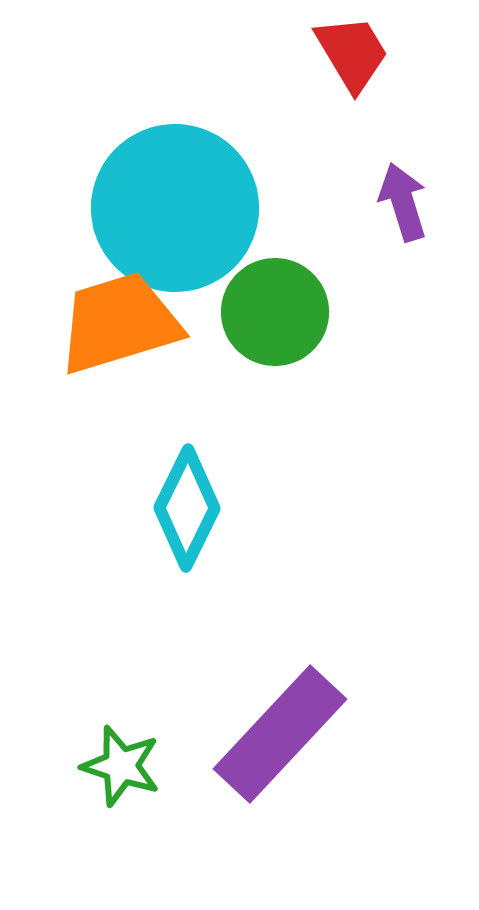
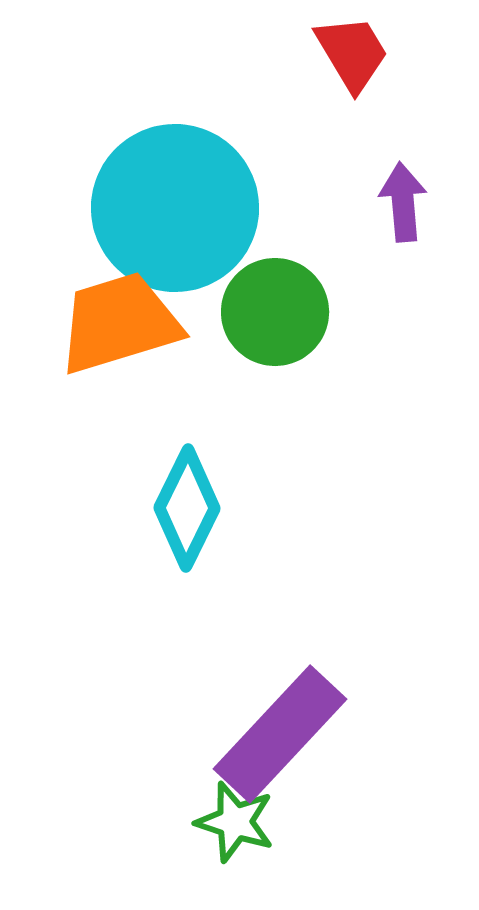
purple arrow: rotated 12 degrees clockwise
green star: moved 114 px right, 56 px down
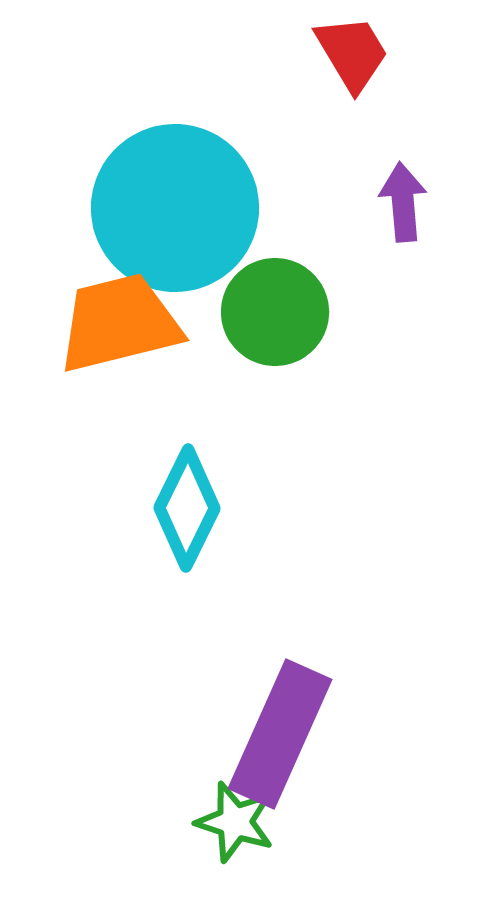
orange trapezoid: rotated 3 degrees clockwise
purple rectangle: rotated 19 degrees counterclockwise
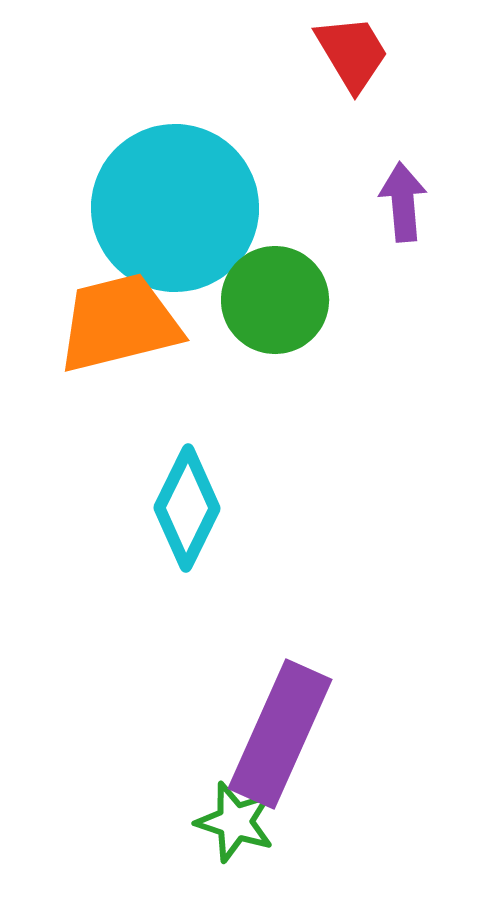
green circle: moved 12 px up
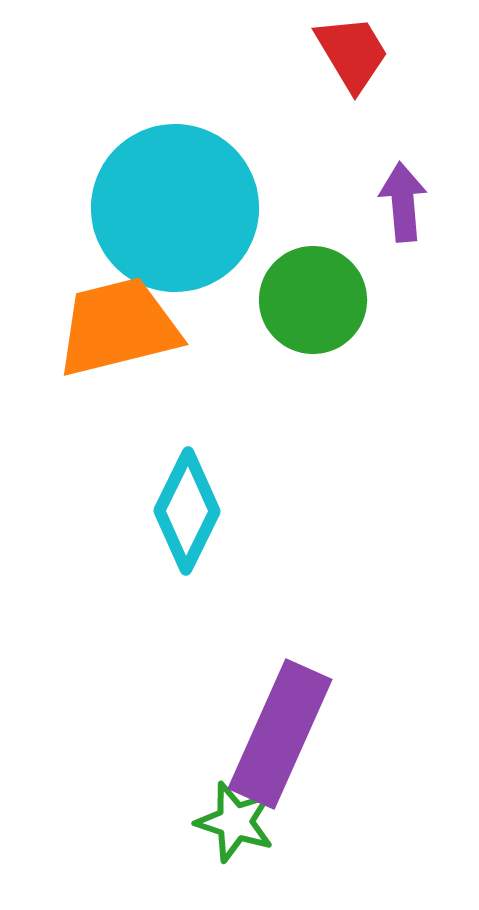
green circle: moved 38 px right
orange trapezoid: moved 1 px left, 4 px down
cyan diamond: moved 3 px down
